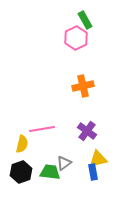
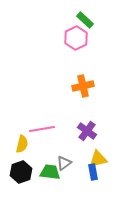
green rectangle: rotated 18 degrees counterclockwise
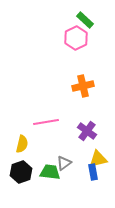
pink line: moved 4 px right, 7 px up
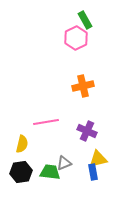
green rectangle: rotated 18 degrees clockwise
purple cross: rotated 12 degrees counterclockwise
gray triangle: rotated 14 degrees clockwise
black hexagon: rotated 10 degrees clockwise
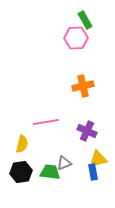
pink hexagon: rotated 25 degrees clockwise
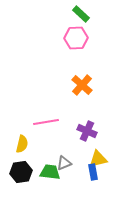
green rectangle: moved 4 px left, 6 px up; rotated 18 degrees counterclockwise
orange cross: moved 1 px left, 1 px up; rotated 35 degrees counterclockwise
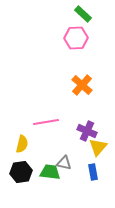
green rectangle: moved 2 px right
yellow triangle: moved 12 px up; rotated 36 degrees counterclockwise
gray triangle: rotated 35 degrees clockwise
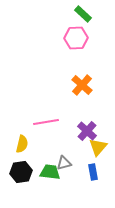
purple cross: rotated 18 degrees clockwise
gray triangle: rotated 28 degrees counterclockwise
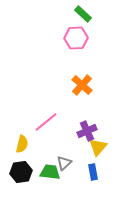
pink line: rotated 30 degrees counterclockwise
purple cross: rotated 24 degrees clockwise
gray triangle: rotated 28 degrees counterclockwise
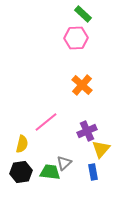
yellow triangle: moved 3 px right, 2 px down
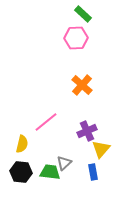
black hexagon: rotated 15 degrees clockwise
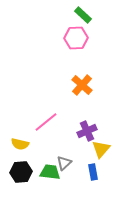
green rectangle: moved 1 px down
yellow semicircle: moved 2 px left; rotated 90 degrees clockwise
black hexagon: rotated 10 degrees counterclockwise
